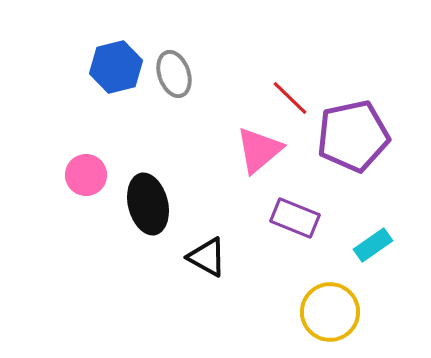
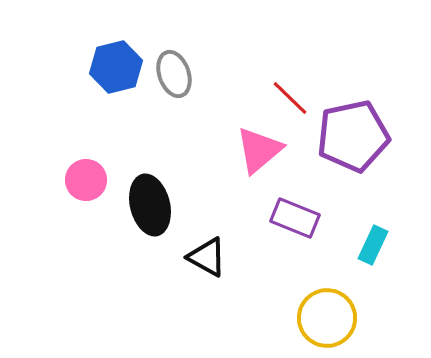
pink circle: moved 5 px down
black ellipse: moved 2 px right, 1 px down
cyan rectangle: rotated 30 degrees counterclockwise
yellow circle: moved 3 px left, 6 px down
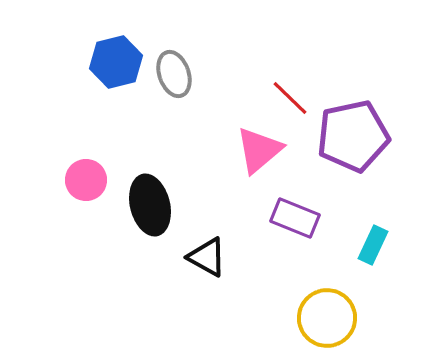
blue hexagon: moved 5 px up
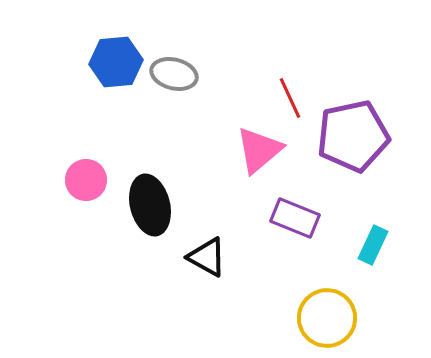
blue hexagon: rotated 9 degrees clockwise
gray ellipse: rotated 57 degrees counterclockwise
red line: rotated 21 degrees clockwise
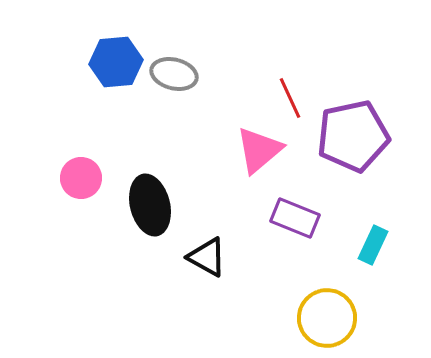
pink circle: moved 5 px left, 2 px up
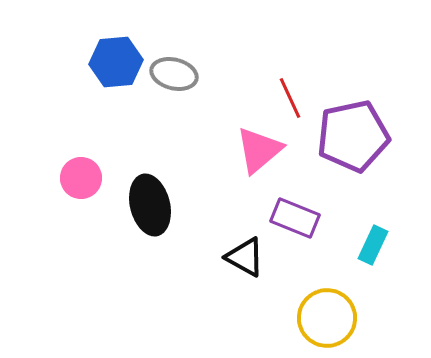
black triangle: moved 38 px right
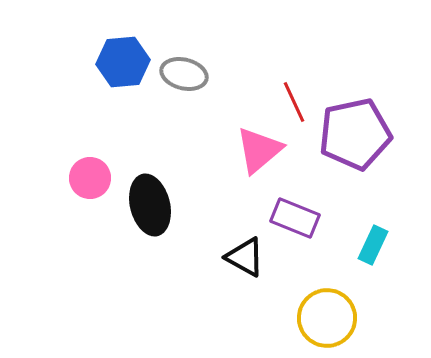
blue hexagon: moved 7 px right
gray ellipse: moved 10 px right
red line: moved 4 px right, 4 px down
purple pentagon: moved 2 px right, 2 px up
pink circle: moved 9 px right
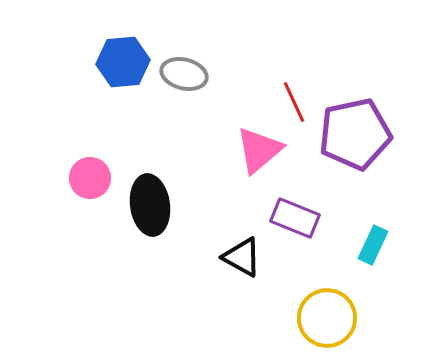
black ellipse: rotated 6 degrees clockwise
black triangle: moved 3 px left
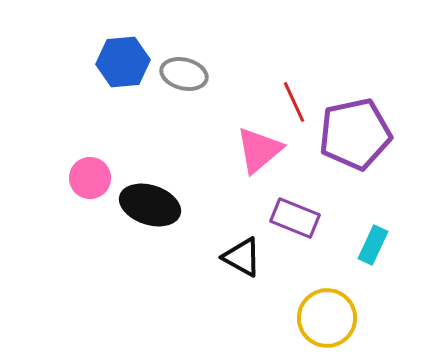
black ellipse: rotated 64 degrees counterclockwise
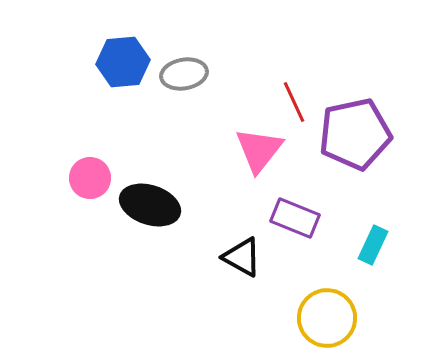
gray ellipse: rotated 24 degrees counterclockwise
pink triangle: rotated 12 degrees counterclockwise
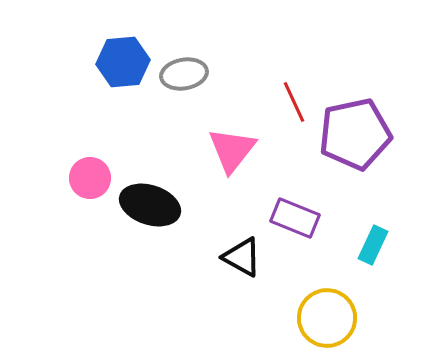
pink triangle: moved 27 px left
